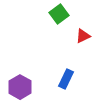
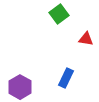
red triangle: moved 3 px right, 3 px down; rotated 35 degrees clockwise
blue rectangle: moved 1 px up
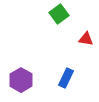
purple hexagon: moved 1 px right, 7 px up
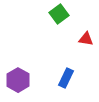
purple hexagon: moved 3 px left
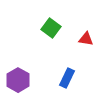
green square: moved 8 px left, 14 px down; rotated 18 degrees counterclockwise
blue rectangle: moved 1 px right
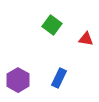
green square: moved 1 px right, 3 px up
blue rectangle: moved 8 px left
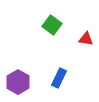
purple hexagon: moved 2 px down
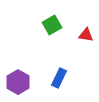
green square: rotated 24 degrees clockwise
red triangle: moved 4 px up
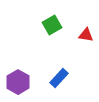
blue rectangle: rotated 18 degrees clockwise
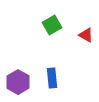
red triangle: rotated 21 degrees clockwise
blue rectangle: moved 7 px left; rotated 48 degrees counterclockwise
